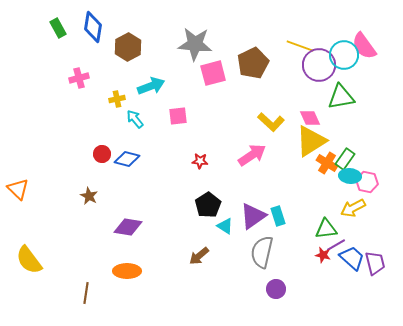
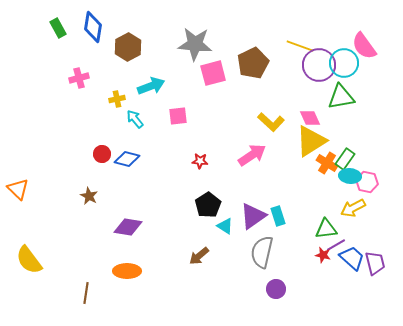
cyan circle at (344, 55): moved 8 px down
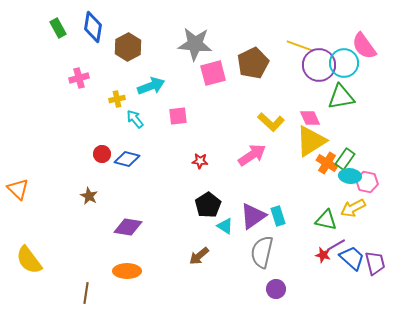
green triangle at (326, 229): moved 9 px up; rotated 20 degrees clockwise
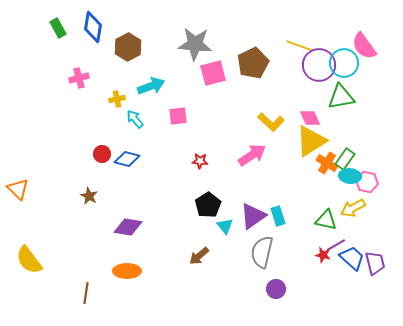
cyan triangle at (225, 226): rotated 18 degrees clockwise
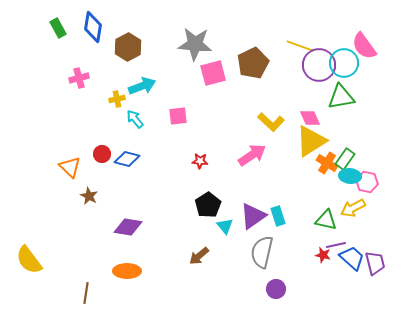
cyan arrow at (151, 86): moved 9 px left
orange triangle at (18, 189): moved 52 px right, 22 px up
purple line at (336, 245): rotated 18 degrees clockwise
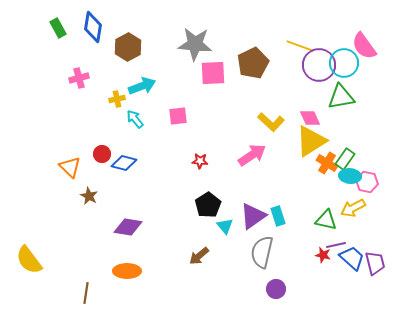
pink square at (213, 73): rotated 12 degrees clockwise
blue diamond at (127, 159): moved 3 px left, 4 px down
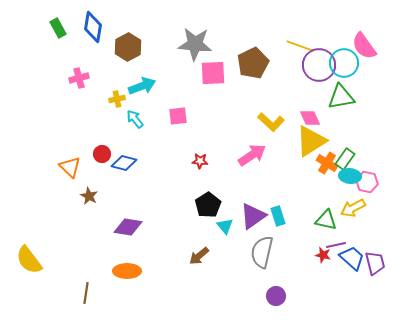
purple circle at (276, 289): moved 7 px down
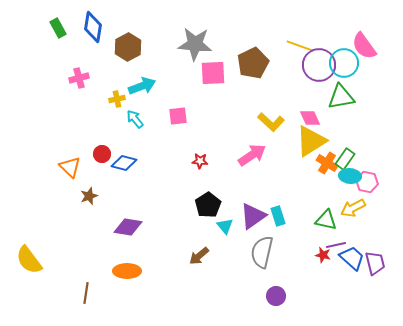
brown star at (89, 196): rotated 24 degrees clockwise
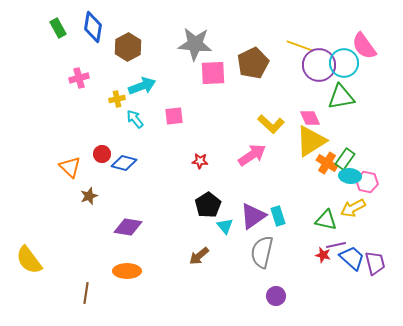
pink square at (178, 116): moved 4 px left
yellow L-shape at (271, 122): moved 2 px down
